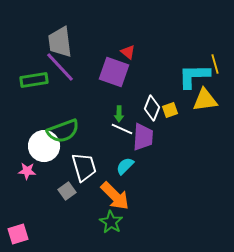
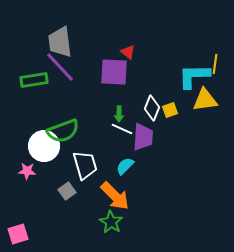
yellow line: rotated 24 degrees clockwise
purple square: rotated 16 degrees counterclockwise
white trapezoid: moved 1 px right, 2 px up
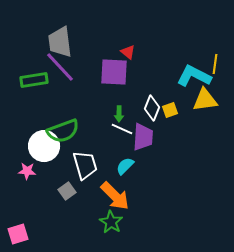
cyan L-shape: rotated 28 degrees clockwise
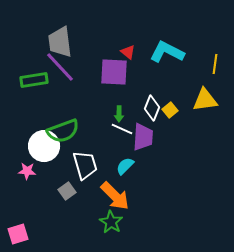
cyan L-shape: moved 27 px left, 24 px up
yellow square: rotated 21 degrees counterclockwise
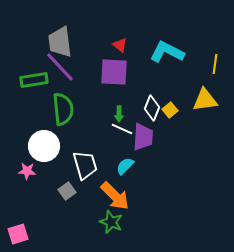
red triangle: moved 8 px left, 7 px up
green semicircle: moved 22 px up; rotated 76 degrees counterclockwise
green star: rotated 10 degrees counterclockwise
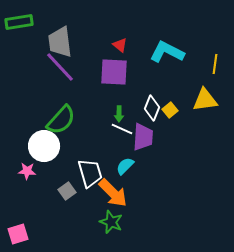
green rectangle: moved 15 px left, 58 px up
green semicircle: moved 2 px left, 11 px down; rotated 48 degrees clockwise
white trapezoid: moved 5 px right, 8 px down
orange arrow: moved 2 px left, 3 px up
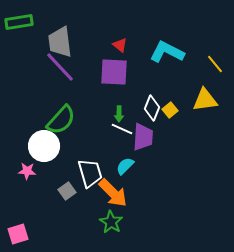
yellow line: rotated 48 degrees counterclockwise
green star: rotated 10 degrees clockwise
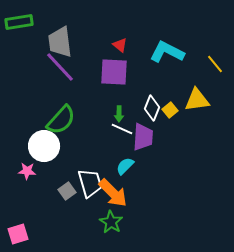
yellow triangle: moved 8 px left
white trapezoid: moved 10 px down
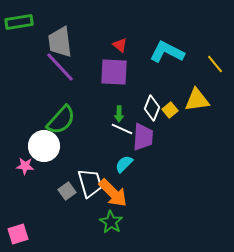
cyan semicircle: moved 1 px left, 2 px up
pink star: moved 2 px left, 5 px up
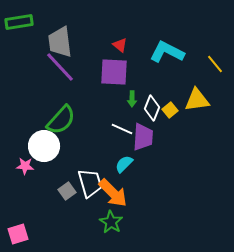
green arrow: moved 13 px right, 15 px up
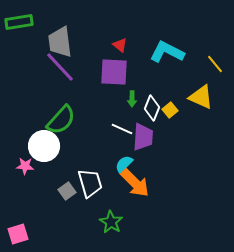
yellow triangle: moved 4 px right, 3 px up; rotated 32 degrees clockwise
orange arrow: moved 22 px right, 10 px up
